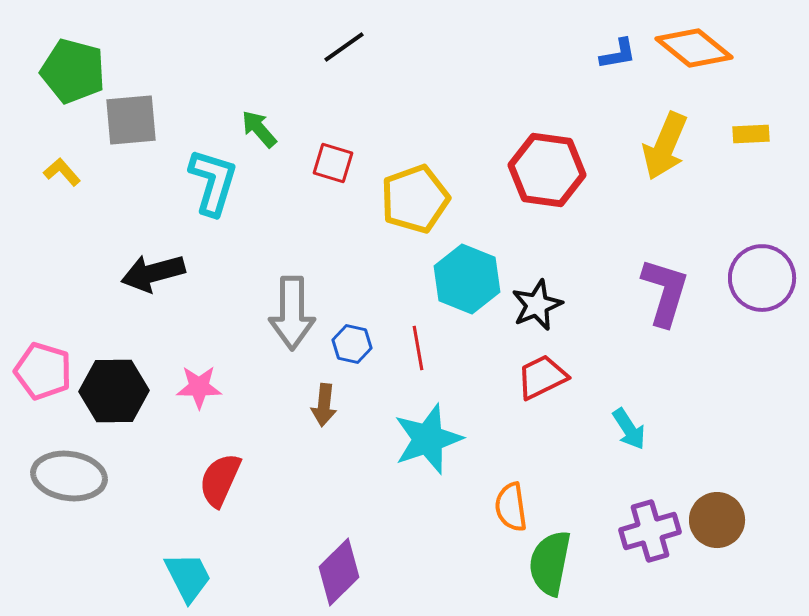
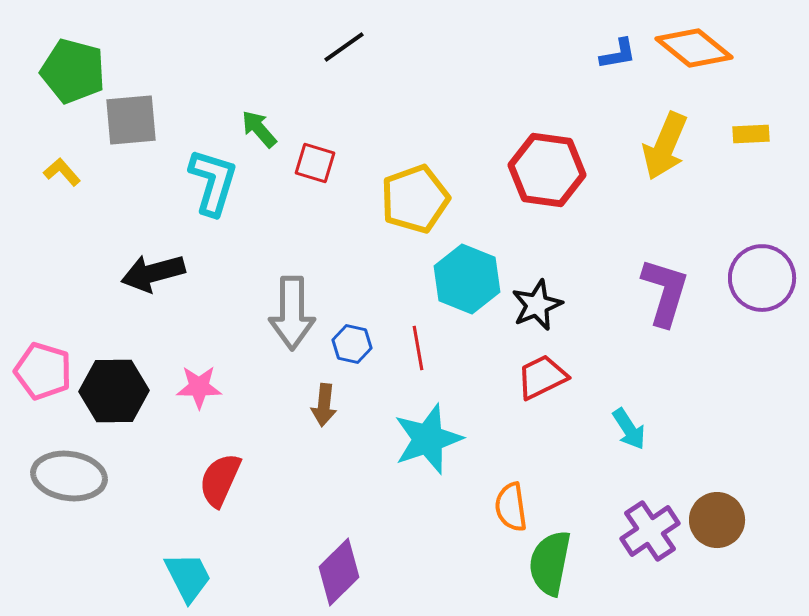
red square: moved 18 px left
purple cross: rotated 18 degrees counterclockwise
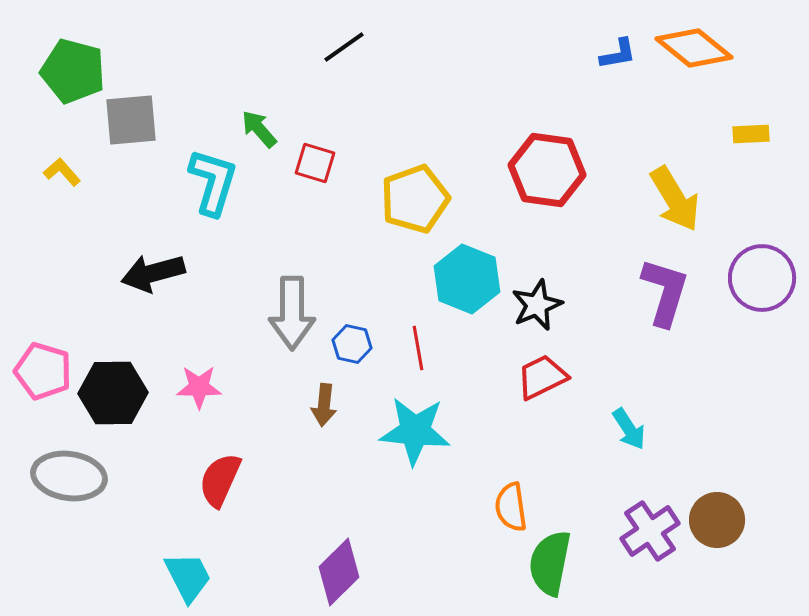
yellow arrow: moved 10 px right, 53 px down; rotated 54 degrees counterclockwise
black hexagon: moved 1 px left, 2 px down
cyan star: moved 13 px left, 8 px up; rotated 24 degrees clockwise
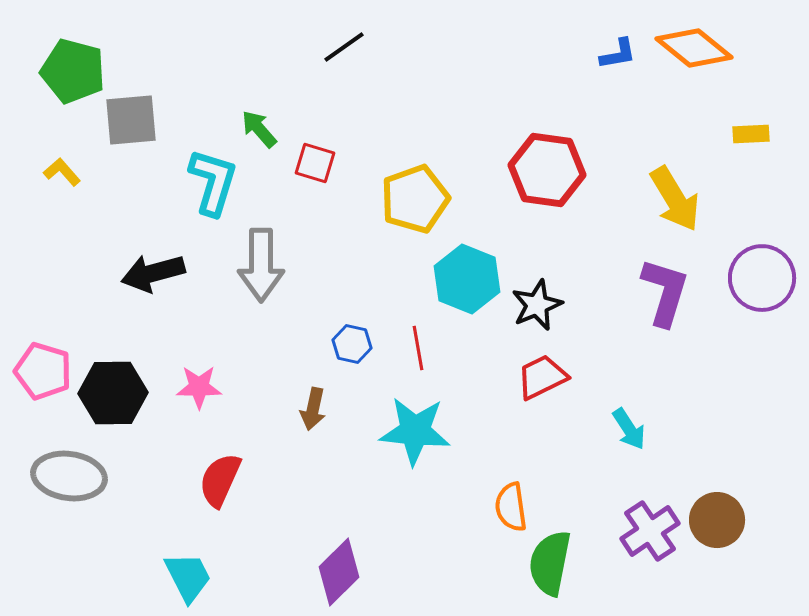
gray arrow: moved 31 px left, 48 px up
brown arrow: moved 11 px left, 4 px down; rotated 6 degrees clockwise
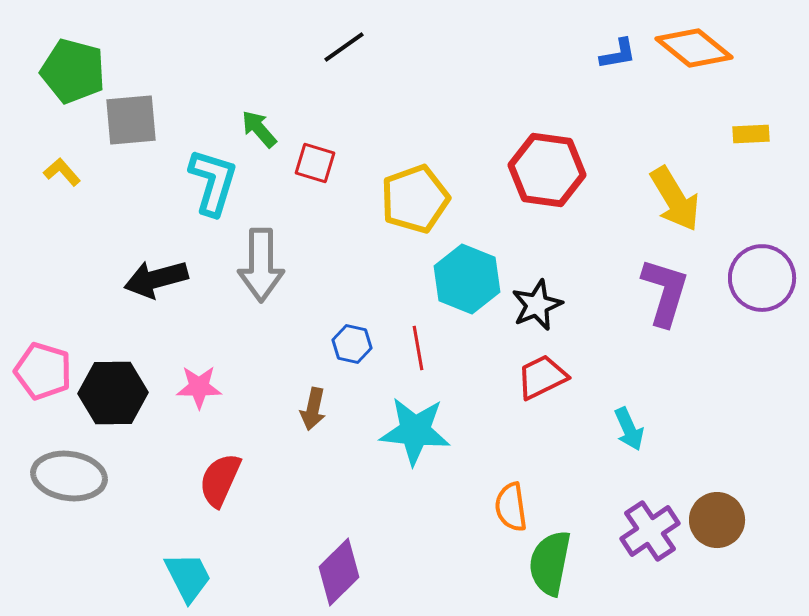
black arrow: moved 3 px right, 6 px down
cyan arrow: rotated 9 degrees clockwise
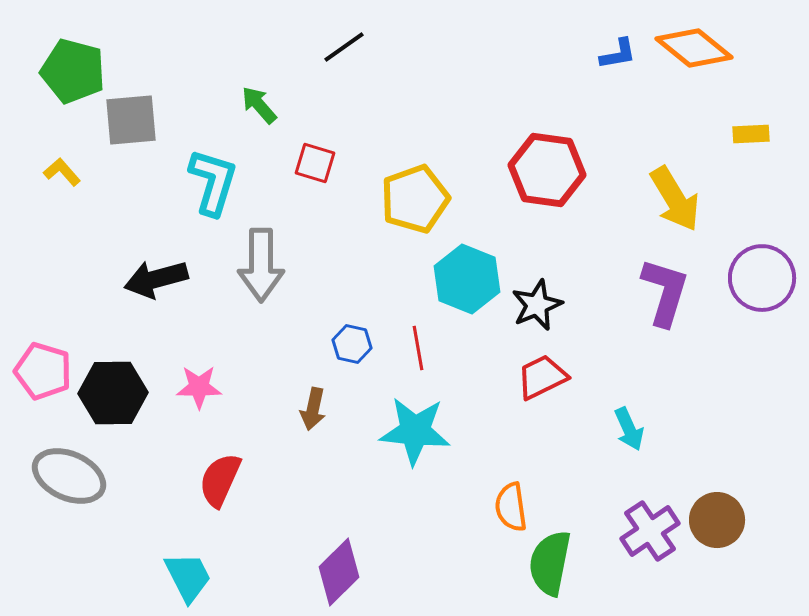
green arrow: moved 24 px up
gray ellipse: rotated 16 degrees clockwise
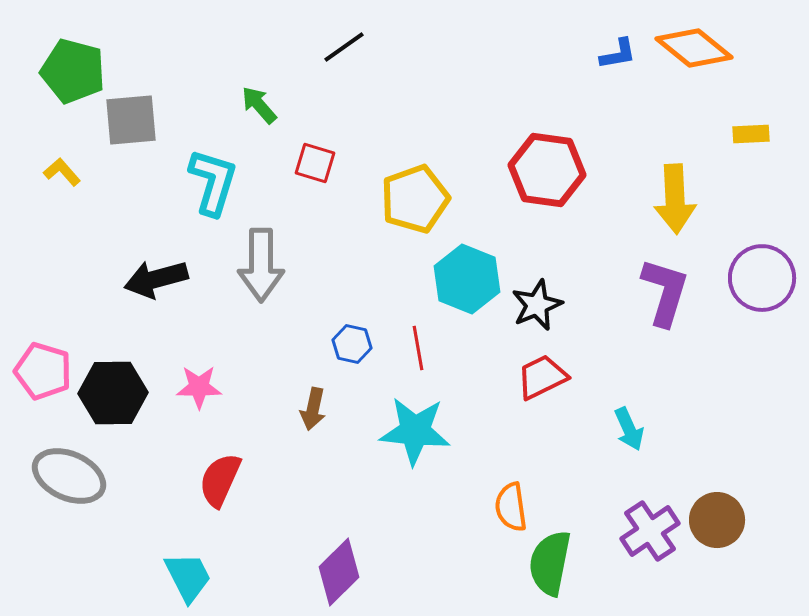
yellow arrow: rotated 28 degrees clockwise
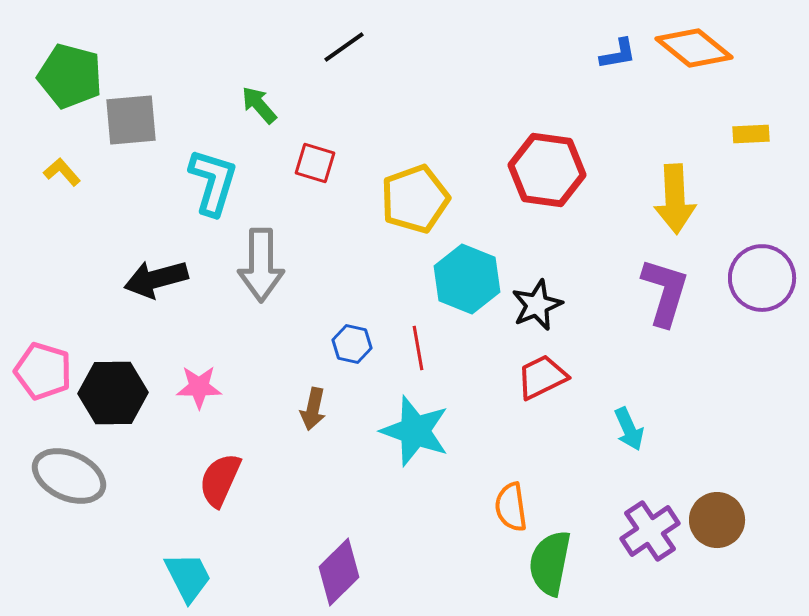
green pentagon: moved 3 px left, 5 px down
cyan star: rotated 14 degrees clockwise
